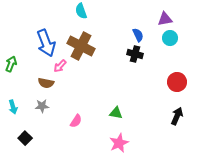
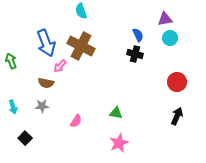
green arrow: moved 3 px up; rotated 42 degrees counterclockwise
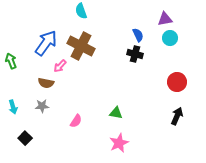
blue arrow: rotated 124 degrees counterclockwise
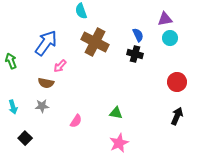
brown cross: moved 14 px right, 4 px up
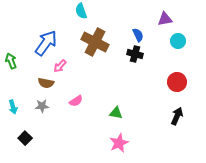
cyan circle: moved 8 px right, 3 px down
pink semicircle: moved 20 px up; rotated 24 degrees clockwise
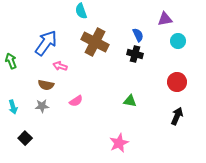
pink arrow: rotated 64 degrees clockwise
brown semicircle: moved 2 px down
green triangle: moved 14 px right, 12 px up
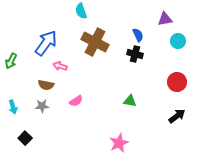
green arrow: rotated 133 degrees counterclockwise
black arrow: rotated 30 degrees clockwise
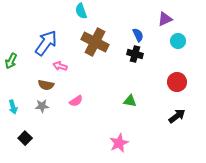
purple triangle: rotated 14 degrees counterclockwise
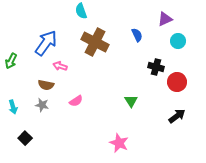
blue semicircle: moved 1 px left
black cross: moved 21 px right, 13 px down
green triangle: moved 1 px right; rotated 48 degrees clockwise
gray star: moved 1 px up; rotated 16 degrees clockwise
pink star: rotated 24 degrees counterclockwise
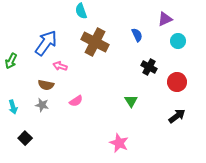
black cross: moved 7 px left; rotated 14 degrees clockwise
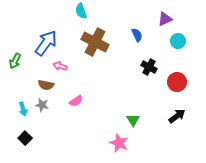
green arrow: moved 4 px right
green triangle: moved 2 px right, 19 px down
cyan arrow: moved 10 px right, 2 px down
